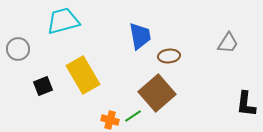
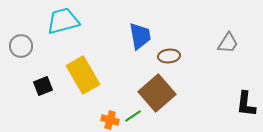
gray circle: moved 3 px right, 3 px up
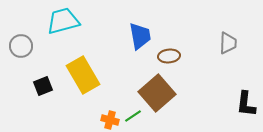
gray trapezoid: rotated 30 degrees counterclockwise
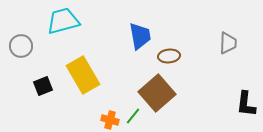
green line: rotated 18 degrees counterclockwise
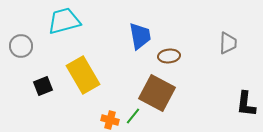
cyan trapezoid: moved 1 px right
brown square: rotated 21 degrees counterclockwise
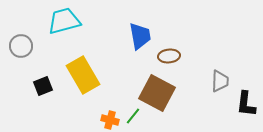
gray trapezoid: moved 8 px left, 38 px down
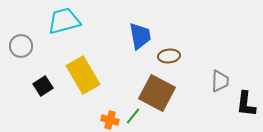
black square: rotated 12 degrees counterclockwise
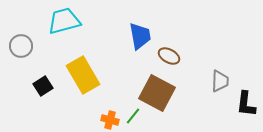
brown ellipse: rotated 35 degrees clockwise
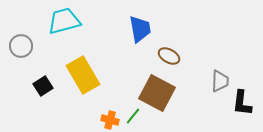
blue trapezoid: moved 7 px up
black L-shape: moved 4 px left, 1 px up
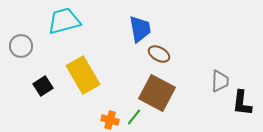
brown ellipse: moved 10 px left, 2 px up
green line: moved 1 px right, 1 px down
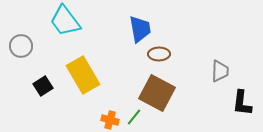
cyan trapezoid: moved 1 px right; rotated 112 degrees counterclockwise
brown ellipse: rotated 30 degrees counterclockwise
gray trapezoid: moved 10 px up
